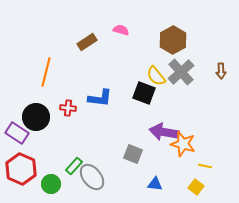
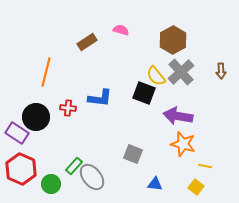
purple arrow: moved 14 px right, 16 px up
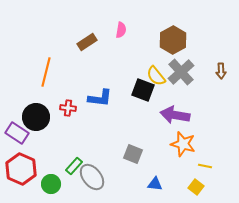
pink semicircle: rotated 84 degrees clockwise
black square: moved 1 px left, 3 px up
purple arrow: moved 3 px left, 1 px up
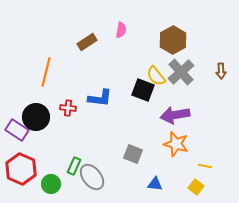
purple arrow: rotated 20 degrees counterclockwise
purple rectangle: moved 3 px up
orange star: moved 7 px left
green rectangle: rotated 18 degrees counterclockwise
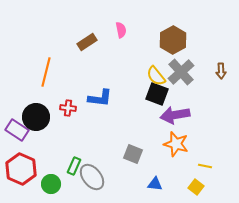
pink semicircle: rotated 21 degrees counterclockwise
black square: moved 14 px right, 4 px down
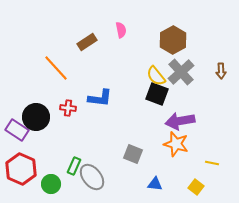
orange line: moved 10 px right, 4 px up; rotated 56 degrees counterclockwise
purple arrow: moved 5 px right, 6 px down
yellow line: moved 7 px right, 3 px up
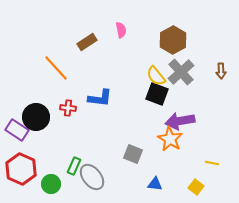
orange star: moved 6 px left, 5 px up; rotated 15 degrees clockwise
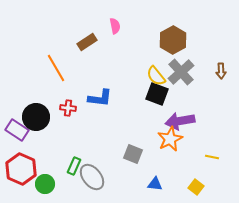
pink semicircle: moved 6 px left, 4 px up
orange line: rotated 12 degrees clockwise
orange star: rotated 15 degrees clockwise
yellow line: moved 6 px up
green circle: moved 6 px left
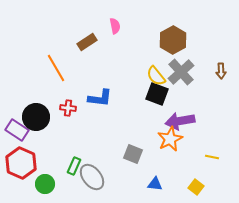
red hexagon: moved 6 px up
